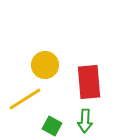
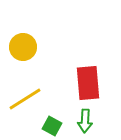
yellow circle: moved 22 px left, 18 px up
red rectangle: moved 1 px left, 1 px down
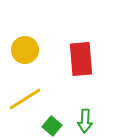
yellow circle: moved 2 px right, 3 px down
red rectangle: moved 7 px left, 24 px up
green square: rotated 12 degrees clockwise
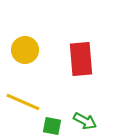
yellow line: moved 2 px left, 3 px down; rotated 56 degrees clockwise
green arrow: rotated 65 degrees counterclockwise
green square: rotated 30 degrees counterclockwise
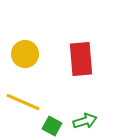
yellow circle: moved 4 px down
green arrow: rotated 45 degrees counterclockwise
green square: rotated 18 degrees clockwise
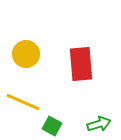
yellow circle: moved 1 px right
red rectangle: moved 5 px down
green arrow: moved 14 px right, 3 px down
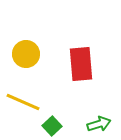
green square: rotated 18 degrees clockwise
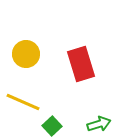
red rectangle: rotated 12 degrees counterclockwise
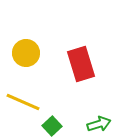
yellow circle: moved 1 px up
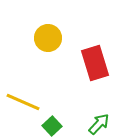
yellow circle: moved 22 px right, 15 px up
red rectangle: moved 14 px right, 1 px up
green arrow: rotated 30 degrees counterclockwise
